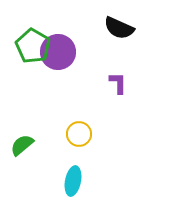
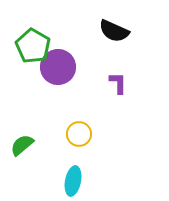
black semicircle: moved 5 px left, 3 px down
purple circle: moved 15 px down
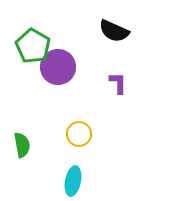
green semicircle: rotated 120 degrees clockwise
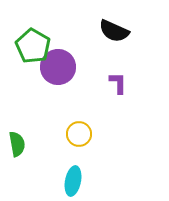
green semicircle: moved 5 px left, 1 px up
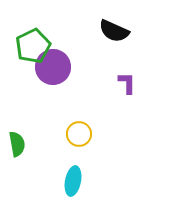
green pentagon: rotated 16 degrees clockwise
purple circle: moved 5 px left
purple L-shape: moved 9 px right
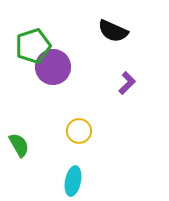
black semicircle: moved 1 px left
green pentagon: rotated 8 degrees clockwise
purple L-shape: rotated 45 degrees clockwise
yellow circle: moved 3 px up
green semicircle: moved 2 px right, 1 px down; rotated 20 degrees counterclockwise
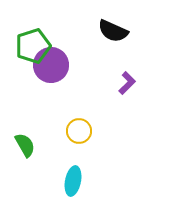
purple circle: moved 2 px left, 2 px up
green semicircle: moved 6 px right
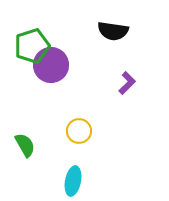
black semicircle: rotated 16 degrees counterclockwise
green pentagon: moved 1 px left
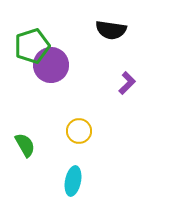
black semicircle: moved 2 px left, 1 px up
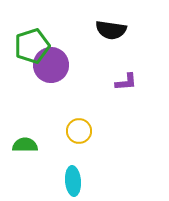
purple L-shape: moved 1 px left, 1 px up; rotated 40 degrees clockwise
green semicircle: rotated 60 degrees counterclockwise
cyan ellipse: rotated 16 degrees counterclockwise
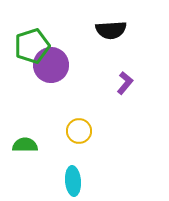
black semicircle: rotated 12 degrees counterclockwise
purple L-shape: moved 1 px left, 1 px down; rotated 45 degrees counterclockwise
